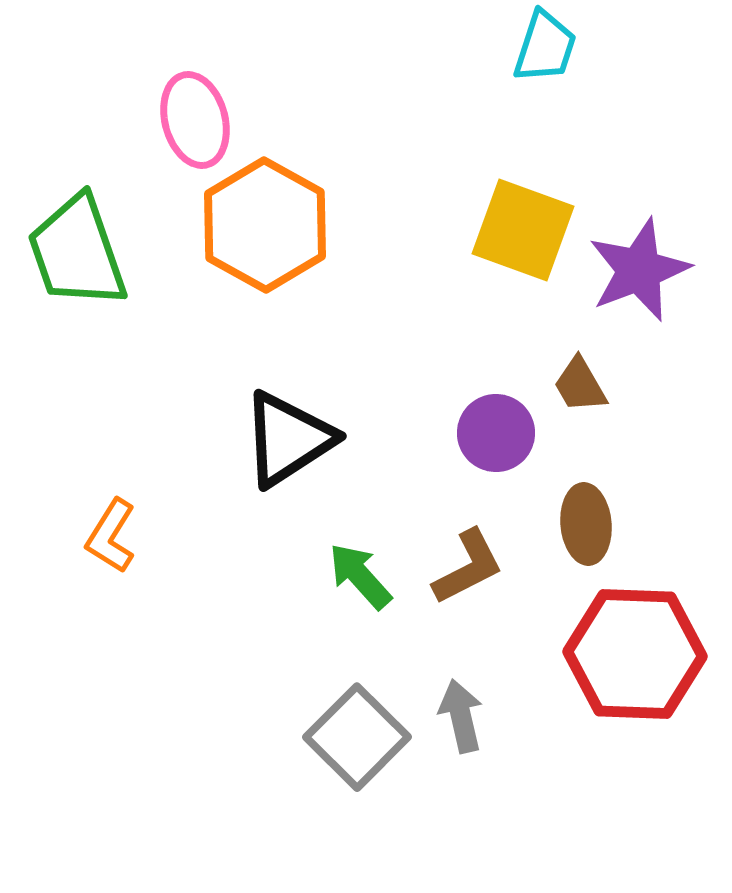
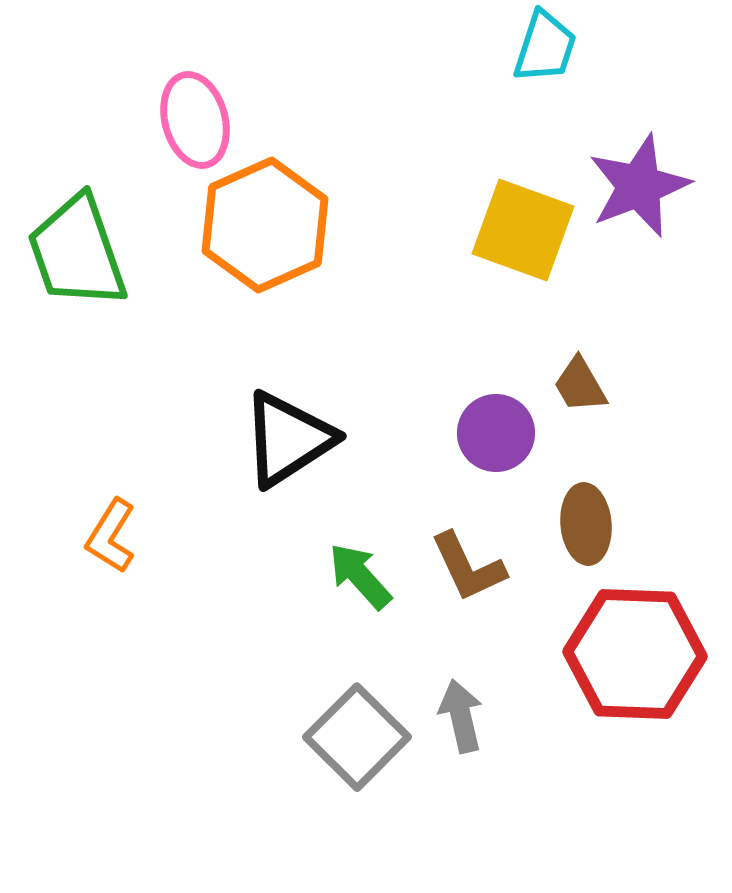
orange hexagon: rotated 7 degrees clockwise
purple star: moved 84 px up
brown L-shape: rotated 92 degrees clockwise
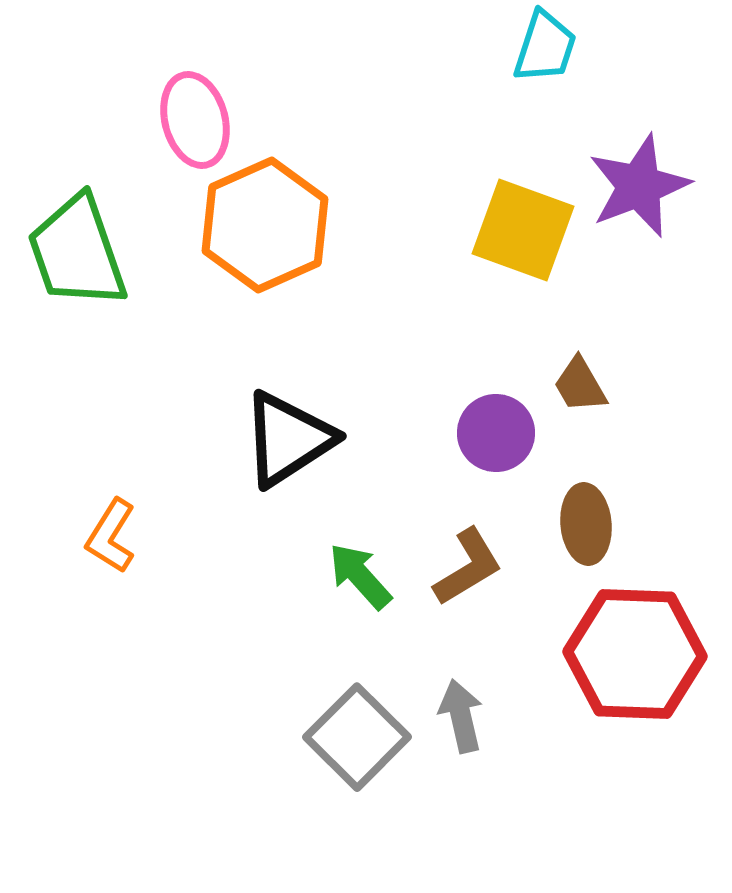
brown L-shape: rotated 96 degrees counterclockwise
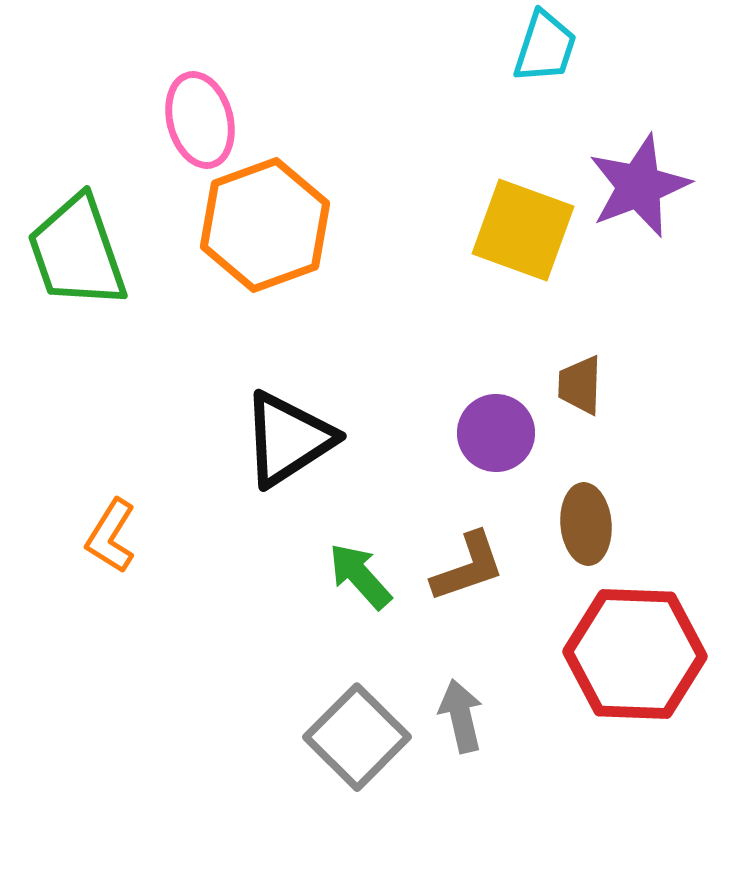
pink ellipse: moved 5 px right
orange hexagon: rotated 4 degrees clockwise
brown trapezoid: rotated 32 degrees clockwise
brown L-shape: rotated 12 degrees clockwise
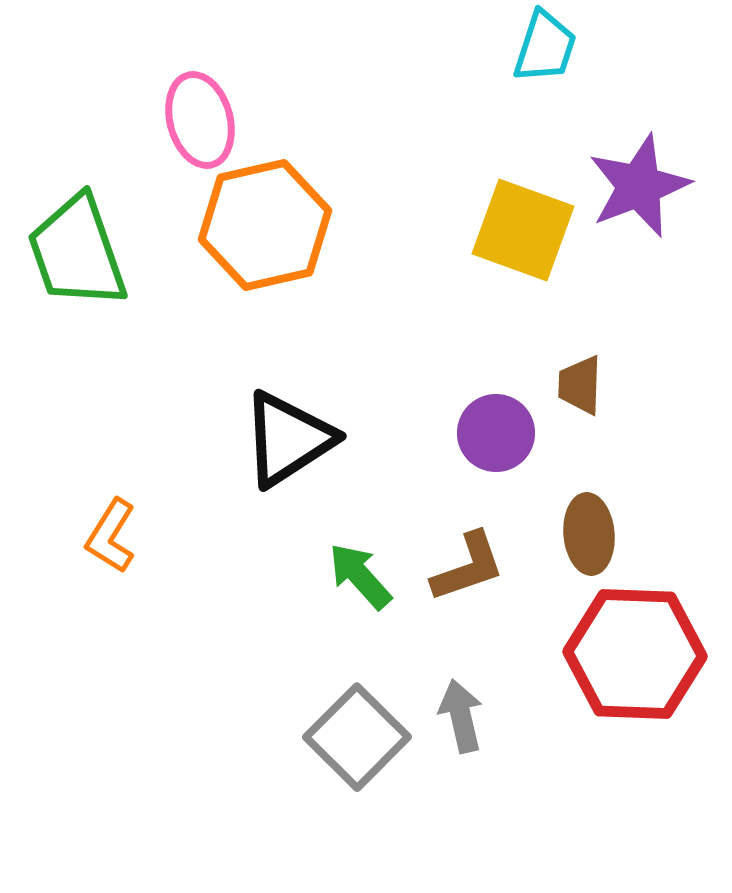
orange hexagon: rotated 7 degrees clockwise
brown ellipse: moved 3 px right, 10 px down
